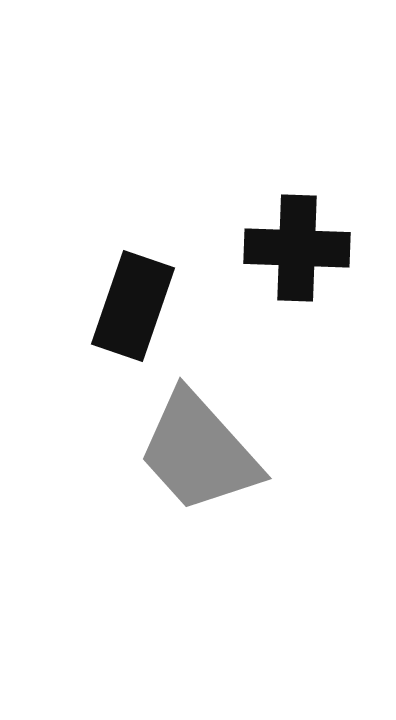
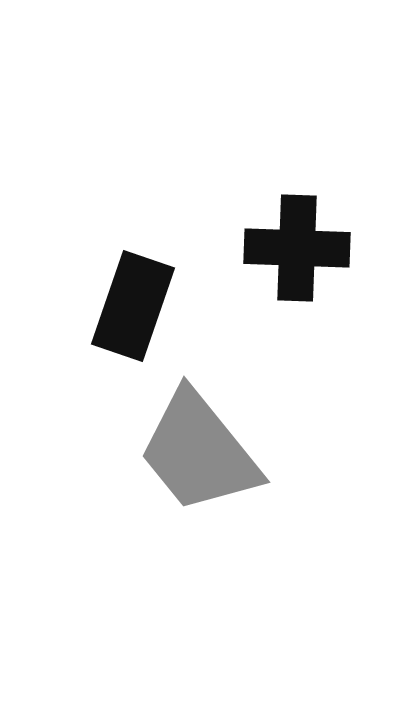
gray trapezoid: rotated 3 degrees clockwise
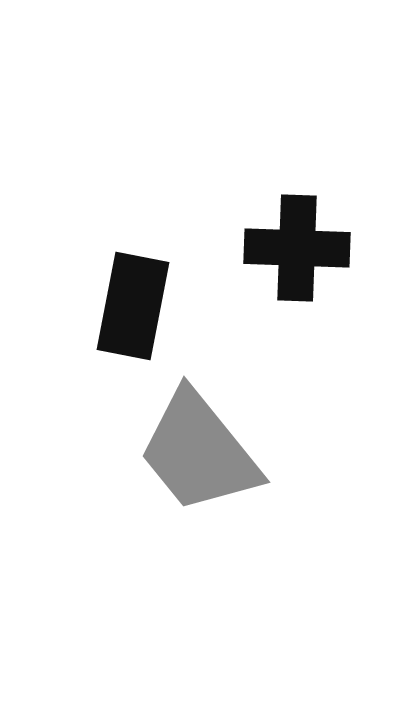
black rectangle: rotated 8 degrees counterclockwise
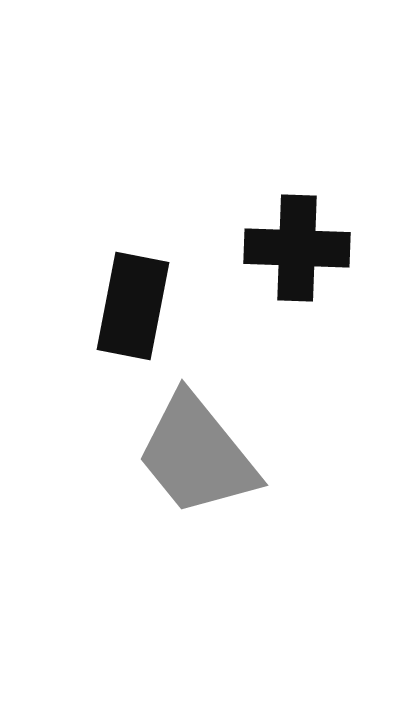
gray trapezoid: moved 2 px left, 3 px down
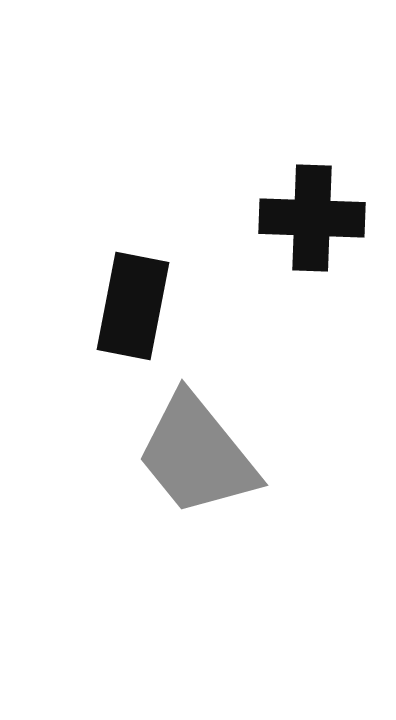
black cross: moved 15 px right, 30 px up
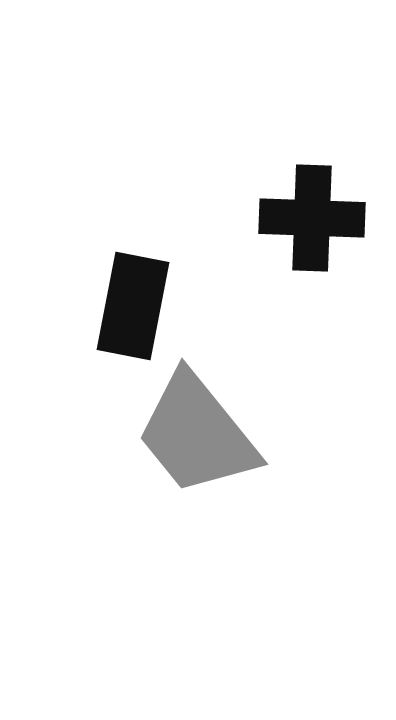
gray trapezoid: moved 21 px up
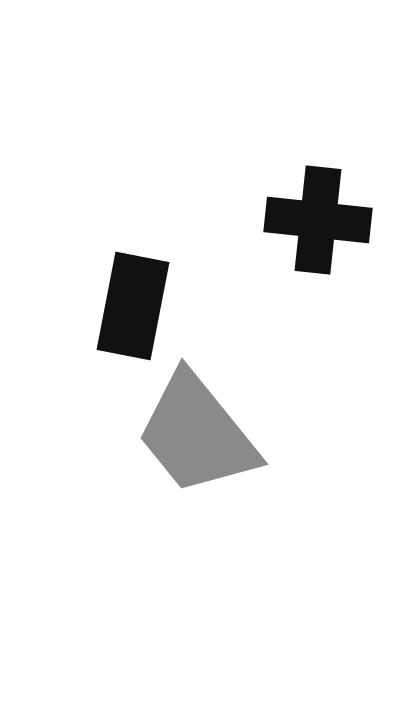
black cross: moved 6 px right, 2 px down; rotated 4 degrees clockwise
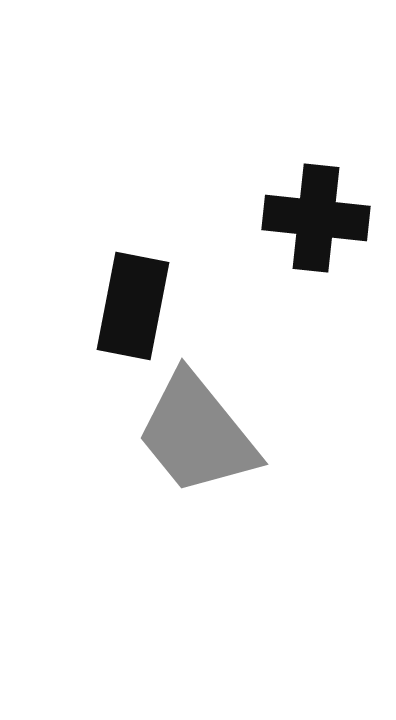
black cross: moved 2 px left, 2 px up
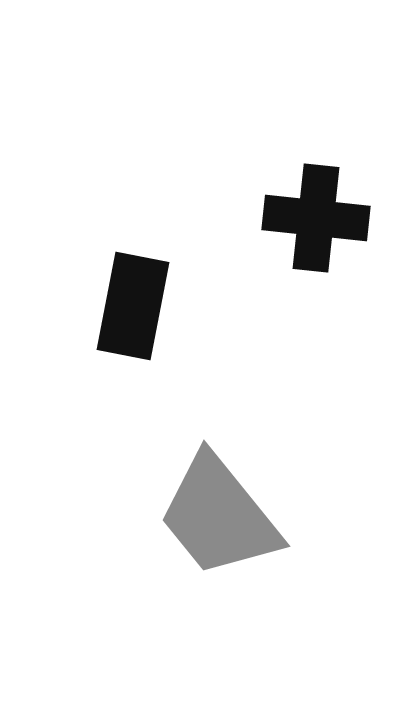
gray trapezoid: moved 22 px right, 82 px down
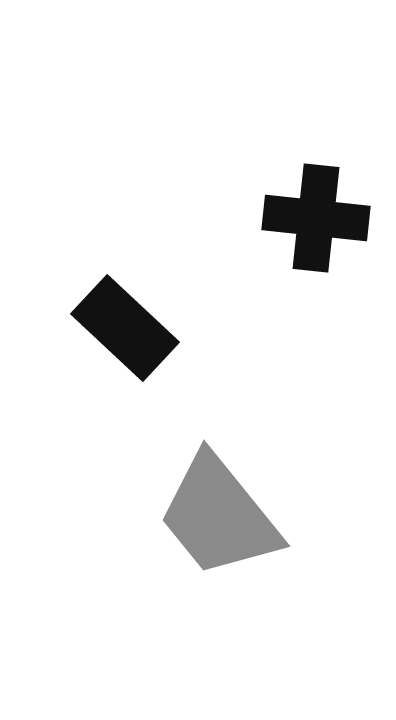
black rectangle: moved 8 px left, 22 px down; rotated 58 degrees counterclockwise
